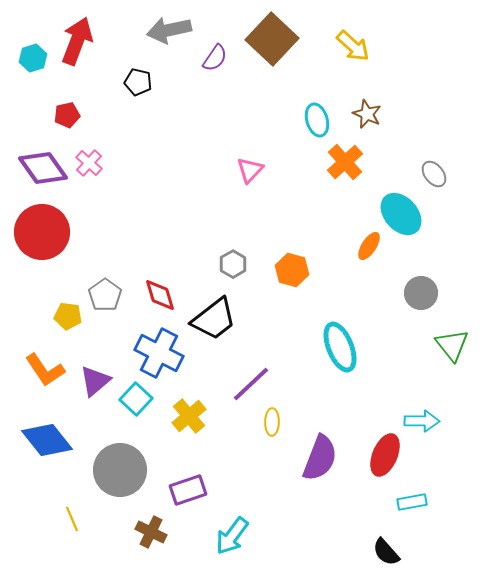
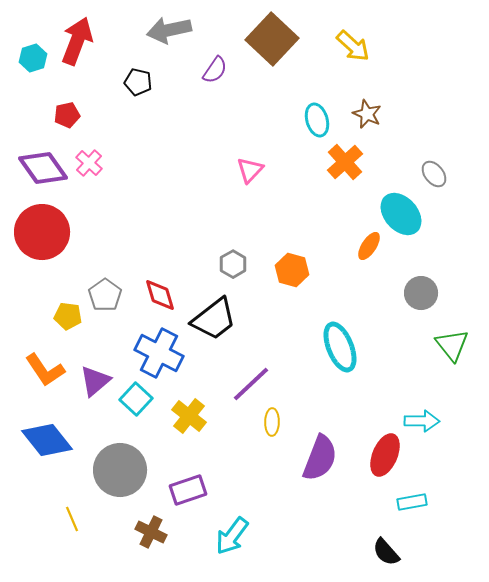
purple semicircle at (215, 58): moved 12 px down
yellow cross at (189, 416): rotated 12 degrees counterclockwise
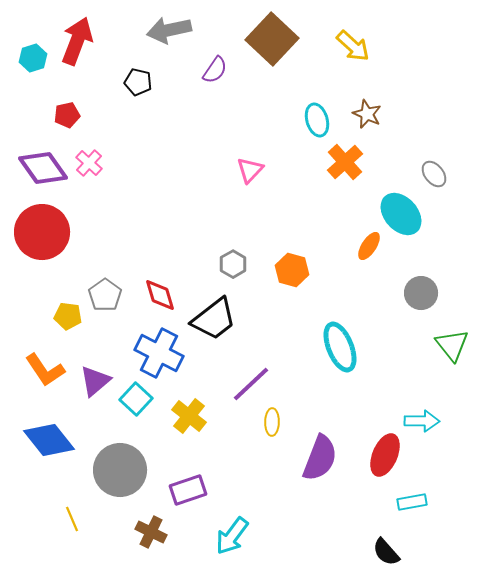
blue diamond at (47, 440): moved 2 px right
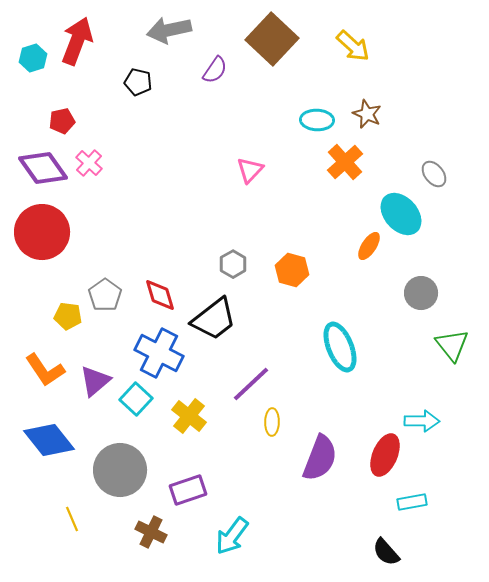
red pentagon at (67, 115): moved 5 px left, 6 px down
cyan ellipse at (317, 120): rotated 72 degrees counterclockwise
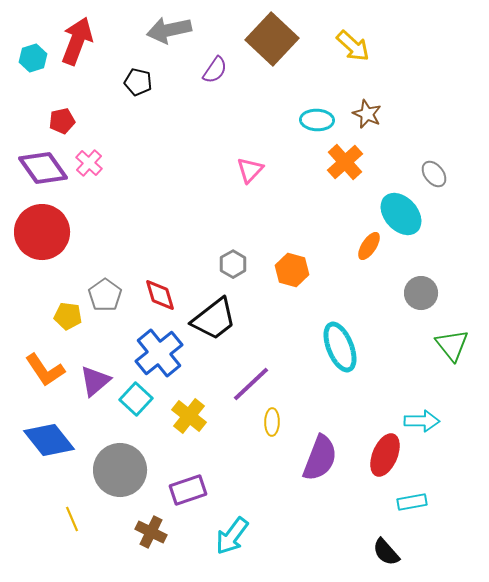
blue cross at (159, 353): rotated 24 degrees clockwise
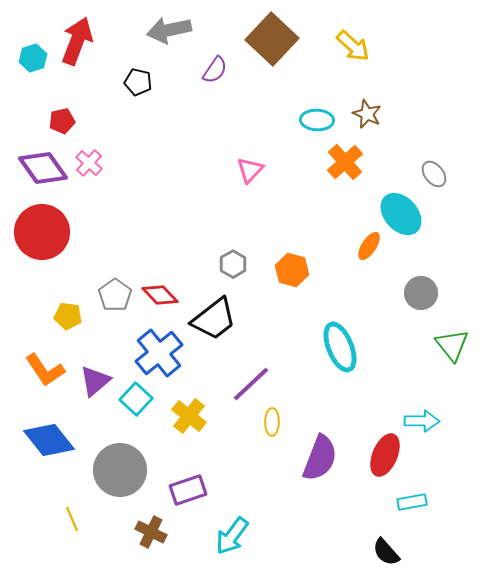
gray pentagon at (105, 295): moved 10 px right
red diamond at (160, 295): rotated 27 degrees counterclockwise
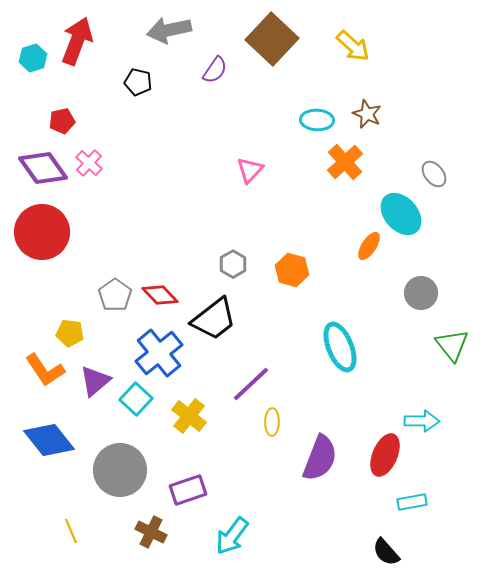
yellow pentagon at (68, 316): moved 2 px right, 17 px down
yellow line at (72, 519): moved 1 px left, 12 px down
